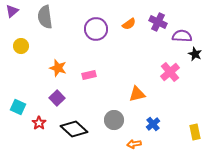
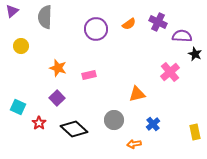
gray semicircle: rotated 10 degrees clockwise
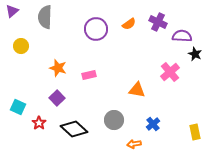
orange triangle: moved 4 px up; rotated 24 degrees clockwise
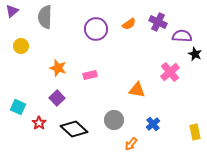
pink rectangle: moved 1 px right
orange arrow: moved 3 px left; rotated 40 degrees counterclockwise
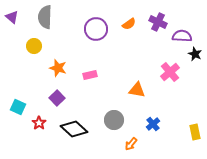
purple triangle: moved 6 px down; rotated 40 degrees counterclockwise
yellow circle: moved 13 px right
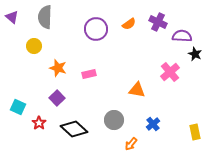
pink rectangle: moved 1 px left, 1 px up
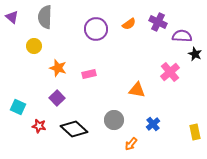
red star: moved 3 px down; rotated 24 degrees counterclockwise
